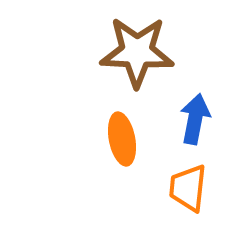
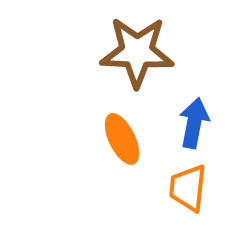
blue arrow: moved 1 px left, 4 px down
orange ellipse: rotated 15 degrees counterclockwise
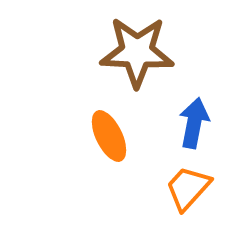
orange ellipse: moved 13 px left, 3 px up
orange trapezoid: rotated 36 degrees clockwise
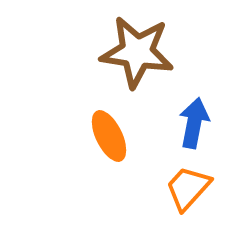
brown star: rotated 6 degrees clockwise
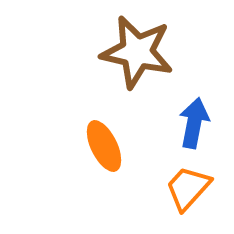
brown star: rotated 4 degrees clockwise
orange ellipse: moved 5 px left, 10 px down
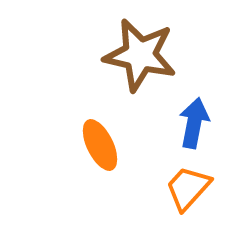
brown star: moved 3 px right, 3 px down
orange ellipse: moved 4 px left, 1 px up
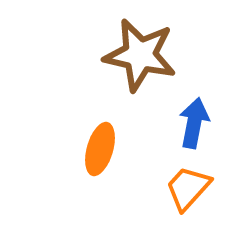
orange ellipse: moved 4 px down; rotated 42 degrees clockwise
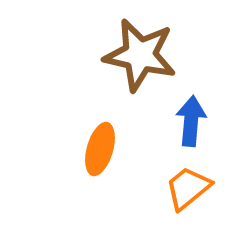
blue arrow: moved 3 px left, 2 px up; rotated 6 degrees counterclockwise
orange trapezoid: rotated 9 degrees clockwise
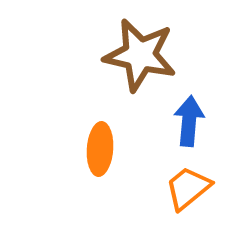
blue arrow: moved 2 px left
orange ellipse: rotated 12 degrees counterclockwise
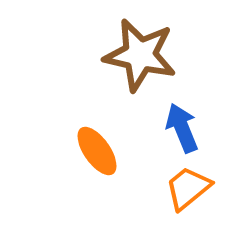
blue arrow: moved 7 px left, 7 px down; rotated 27 degrees counterclockwise
orange ellipse: moved 3 px left, 2 px down; rotated 39 degrees counterclockwise
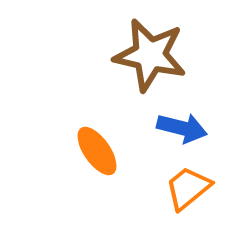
brown star: moved 10 px right
blue arrow: rotated 126 degrees clockwise
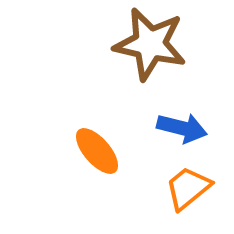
brown star: moved 11 px up
orange ellipse: rotated 6 degrees counterclockwise
